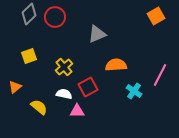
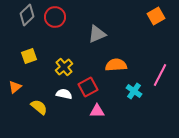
gray diamond: moved 2 px left, 1 px down
pink triangle: moved 20 px right
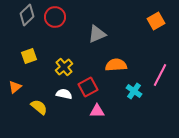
orange square: moved 5 px down
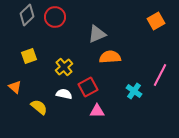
orange semicircle: moved 6 px left, 8 px up
orange triangle: rotated 40 degrees counterclockwise
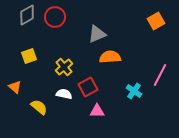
gray diamond: rotated 15 degrees clockwise
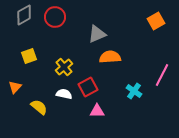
gray diamond: moved 3 px left
pink line: moved 2 px right
orange triangle: rotated 32 degrees clockwise
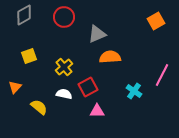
red circle: moved 9 px right
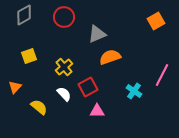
orange semicircle: rotated 15 degrees counterclockwise
white semicircle: rotated 35 degrees clockwise
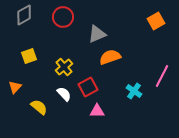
red circle: moved 1 px left
pink line: moved 1 px down
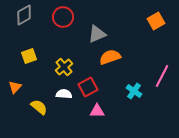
white semicircle: rotated 42 degrees counterclockwise
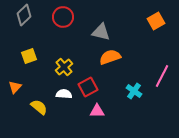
gray diamond: rotated 15 degrees counterclockwise
gray triangle: moved 4 px right, 2 px up; rotated 36 degrees clockwise
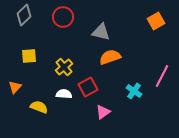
yellow square: rotated 14 degrees clockwise
yellow semicircle: rotated 18 degrees counterclockwise
pink triangle: moved 6 px right, 1 px down; rotated 35 degrees counterclockwise
